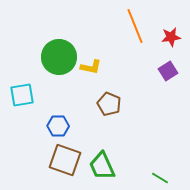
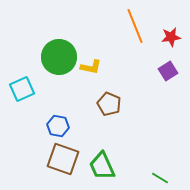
cyan square: moved 6 px up; rotated 15 degrees counterclockwise
blue hexagon: rotated 10 degrees clockwise
brown square: moved 2 px left, 1 px up
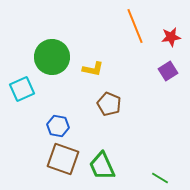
green circle: moved 7 px left
yellow L-shape: moved 2 px right, 2 px down
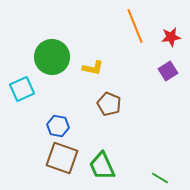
yellow L-shape: moved 1 px up
brown square: moved 1 px left, 1 px up
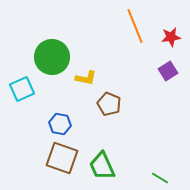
yellow L-shape: moved 7 px left, 10 px down
blue hexagon: moved 2 px right, 2 px up
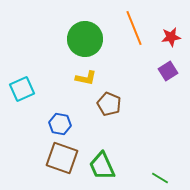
orange line: moved 1 px left, 2 px down
green circle: moved 33 px right, 18 px up
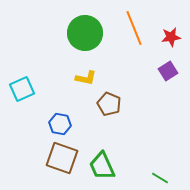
green circle: moved 6 px up
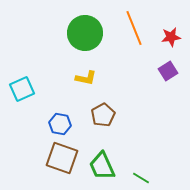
brown pentagon: moved 6 px left, 11 px down; rotated 20 degrees clockwise
green line: moved 19 px left
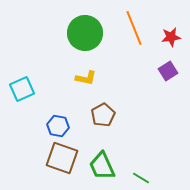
blue hexagon: moved 2 px left, 2 px down
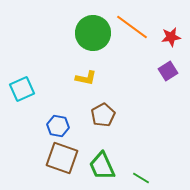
orange line: moved 2 px left, 1 px up; rotated 32 degrees counterclockwise
green circle: moved 8 px right
